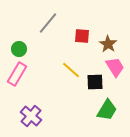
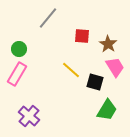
gray line: moved 5 px up
black square: rotated 18 degrees clockwise
purple cross: moved 2 px left
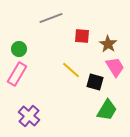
gray line: moved 3 px right; rotated 30 degrees clockwise
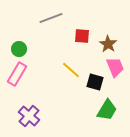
pink trapezoid: rotated 10 degrees clockwise
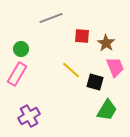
brown star: moved 2 px left, 1 px up
green circle: moved 2 px right
purple cross: rotated 20 degrees clockwise
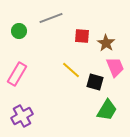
green circle: moved 2 px left, 18 px up
purple cross: moved 7 px left
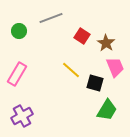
red square: rotated 28 degrees clockwise
black square: moved 1 px down
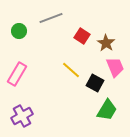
black square: rotated 12 degrees clockwise
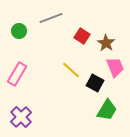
purple cross: moved 1 px left, 1 px down; rotated 15 degrees counterclockwise
